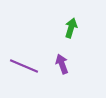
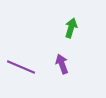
purple line: moved 3 px left, 1 px down
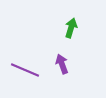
purple line: moved 4 px right, 3 px down
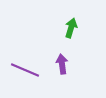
purple arrow: rotated 12 degrees clockwise
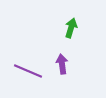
purple line: moved 3 px right, 1 px down
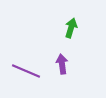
purple line: moved 2 px left
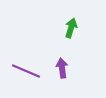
purple arrow: moved 4 px down
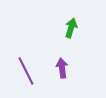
purple line: rotated 40 degrees clockwise
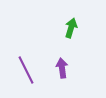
purple line: moved 1 px up
